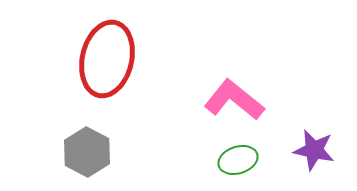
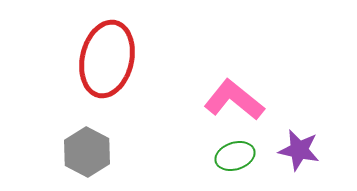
purple star: moved 15 px left
green ellipse: moved 3 px left, 4 px up
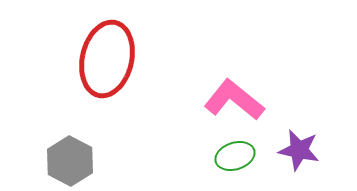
gray hexagon: moved 17 px left, 9 px down
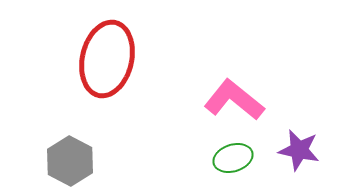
green ellipse: moved 2 px left, 2 px down
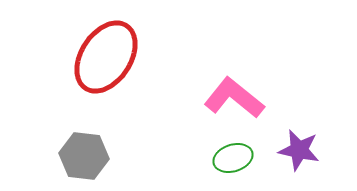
red ellipse: moved 1 px left, 2 px up; rotated 20 degrees clockwise
pink L-shape: moved 2 px up
gray hexagon: moved 14 px right, 5 px up; rotated 21 degrees counterclockwise
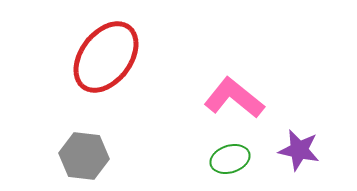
red ellipse: rotated 4 degrees clockwise
green ellipse: moved 3 px left, 1 px down
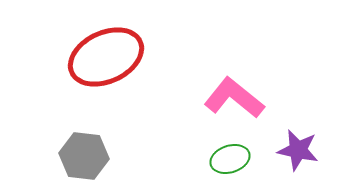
red ellipse: rotated 28 degrees clockwise
purple star: moved 1 px left
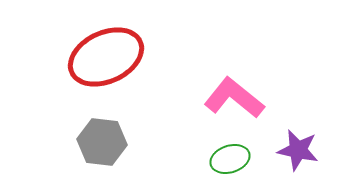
gray hexagon: moved 18 px right, 14 px up
